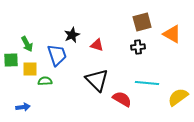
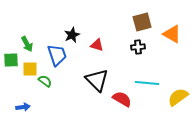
green semicircle: rotated 40 degrees clockwise
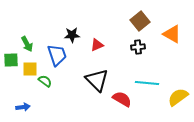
brown square: moved 2 px left, 1 px up; rotated 24 degrees counterclockwise
black star: rotated 21 degrees clockwise
red triangle: rotated 40 degrees counterclockwise
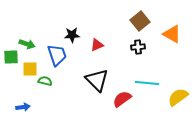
green arrow: rotated 42 degrees counterclockwise
green square: moved 3 px up
green semicircle: rotated 24 degrees counterclockwise
red semicircle: rotated 66 degrees counterclockwise
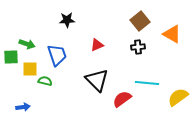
black star: moved 5 px left, 15 px up
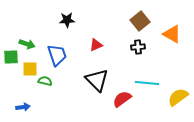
red triangle: moved 1 px left
